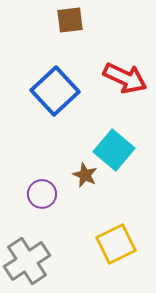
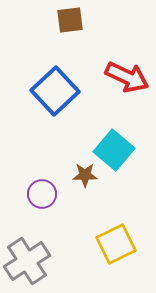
red arrow: moved 2 px right, 1 px up
brown star: rotated 25 degrees counterclockwise
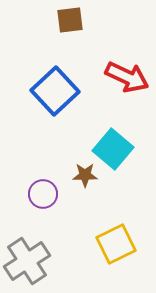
cyan square: moved 1 px left, 1 px up
purple circle: moved 1 px right
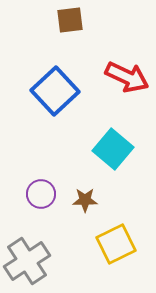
brown star: moved 25 px down
purple circle: moved 2 px left
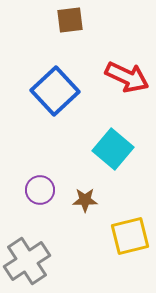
purple circle: moved 1 px left, 4 px up
yellow square: moved 14 px right, 8 px up; rotated 12 degrees clockwise
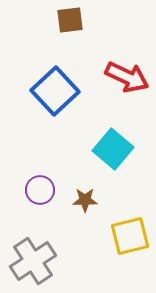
gray cross: moved 6 px right
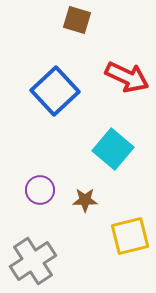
brown square: moved 7 px right; rotated 24 degrees clockwise
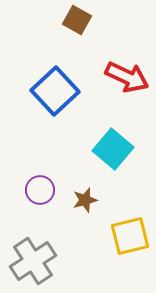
brown square: rotated 12 degrees clockwise
brown star: rotated 15 degrees counterclockwise
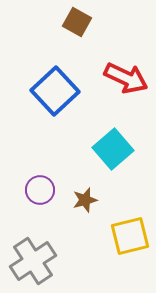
brown square: moved 2 px down
red arrow: moved 1 px left, 1 px down
cyan square: rotated 9 degrees clockwise
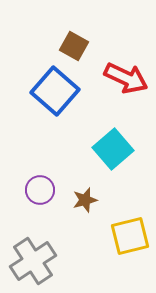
brown square: moved 3 px left, 24 px down
blue square: rotated 6 degrees counterclockwise
